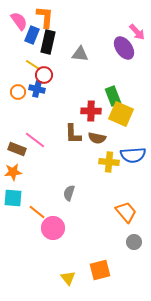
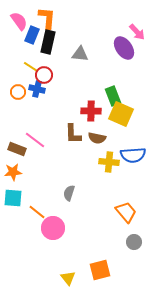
orange L-shape: moved 2 px right, 1 px down
yellow line: moved 2 px left, 2 px down
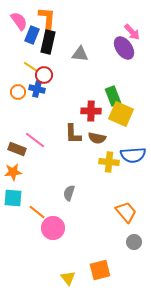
pink arrow: moved 5 px left
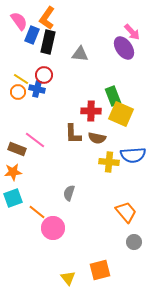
orange L-shape: rotated 150 degrees counterclockwise
yellow line: moved 10 px left, 12 px down
cyan square: rotated 24 degrees counterclockwise
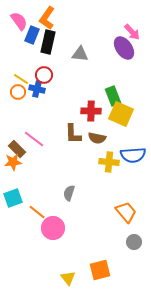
pink line: moved 1 px left, 1 px up
brown rectangle: rotated 24 degrees clockwise
orange star: moved 10 px up
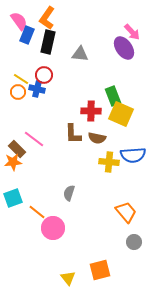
blue rectangle: moved 5 px left
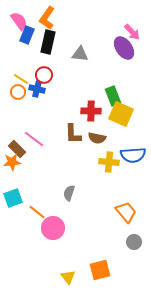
orange star: moved 1 px left
yellow triangle: moved 1 px up
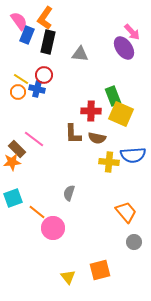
orange L-shape: moved 2 px left
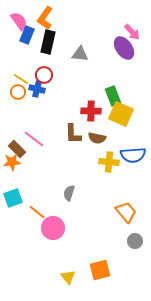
gray circle: moved 1 px right, 1 px up
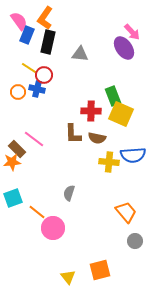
yellow line: moved 8 px right, 11 px up
